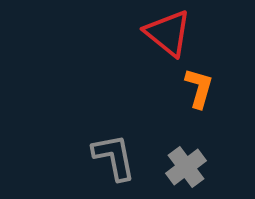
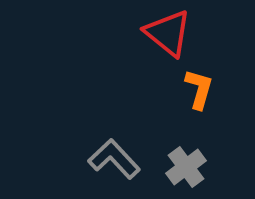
orange L-shape: moved 1 px down
gray L-shape: moved 2 px down; rotated 32 degrees counterclockwise
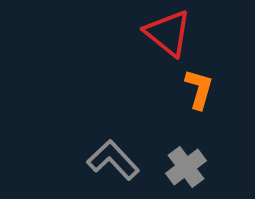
gray L-shape: moved 1 px left, 1 px down
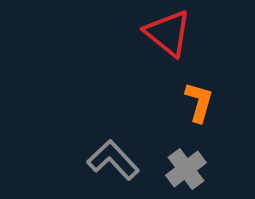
orange L-shape: moved 13 px down
gray cross: moved 2 px down
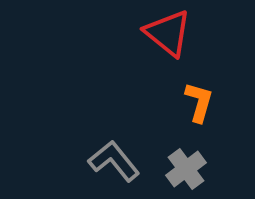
gray L-shape: moved 1 px right, 1 px down; rotated 4 degrees clockwise
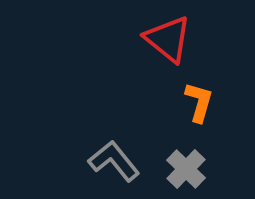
red triangle: moved 6 px down
gray cross: rotated 9 degrees counterclockwise
